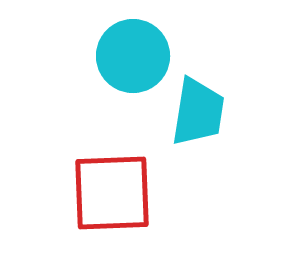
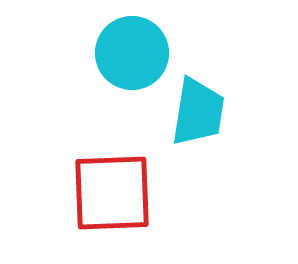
cyan circle: moved 1 px left, 3 px up
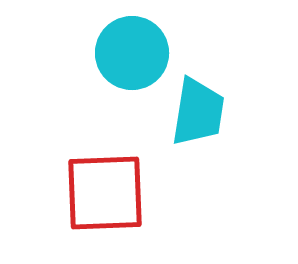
red square: moved 7 px left
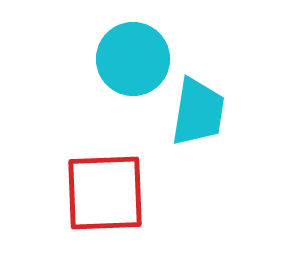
cyan circle: moved 1 px right, 6 px down
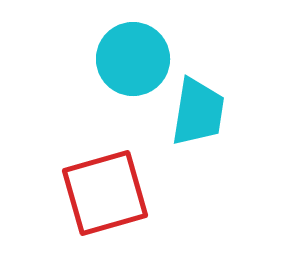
red square: rotated 14 degrees counterclockwise
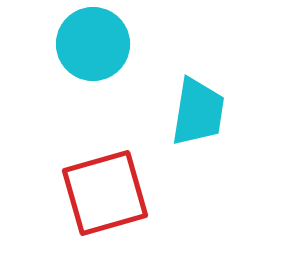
cyan circle: moved 40 px left, 15 px up
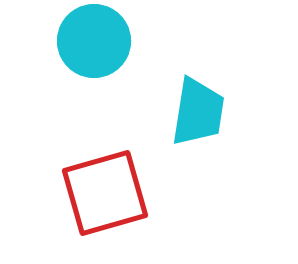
cyan circle: moved 1 px right, 3 px up
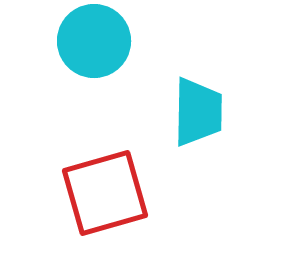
cyan trapezoid: rotated 8 degrees counterclockwise
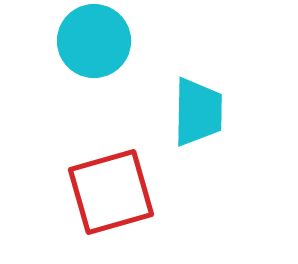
red square: moved 6 px right, 1 px up
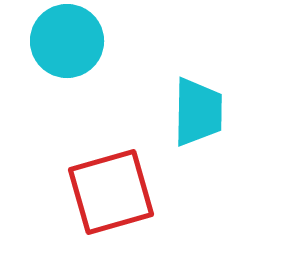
cyan circle: moved 27 px left
